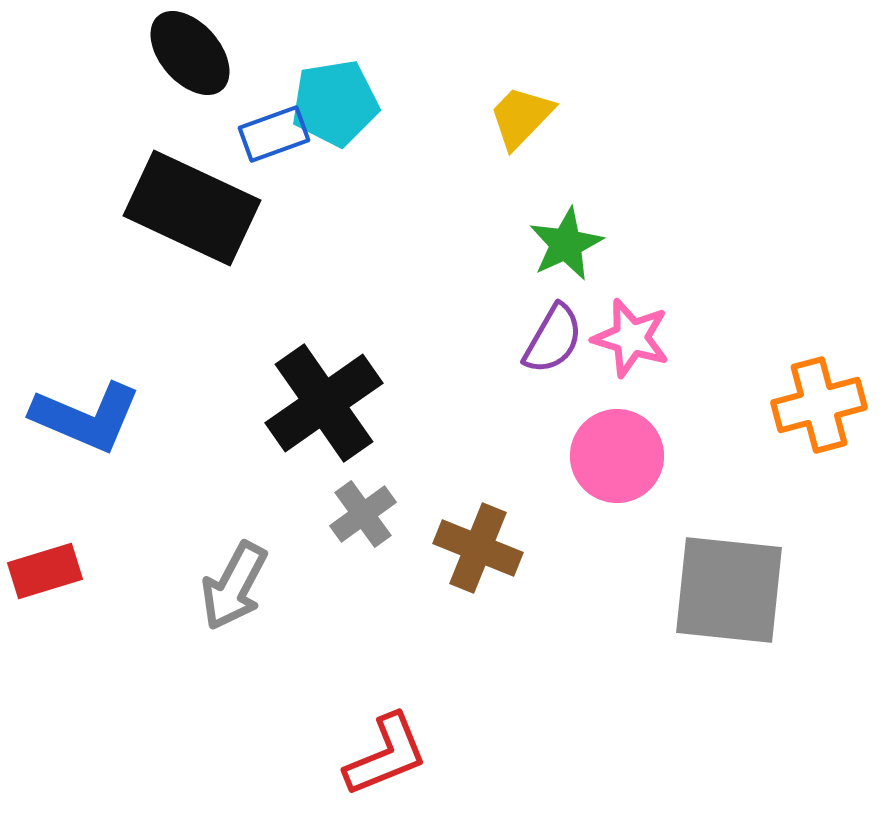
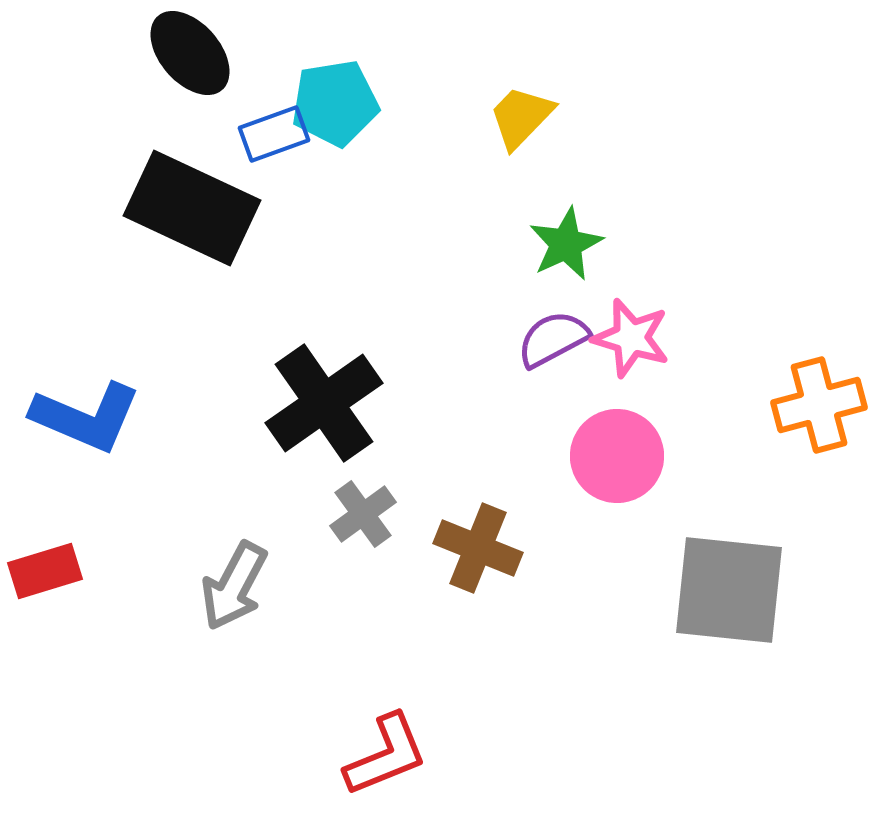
purple semicircle: rotated 148 degrees counterclockwise
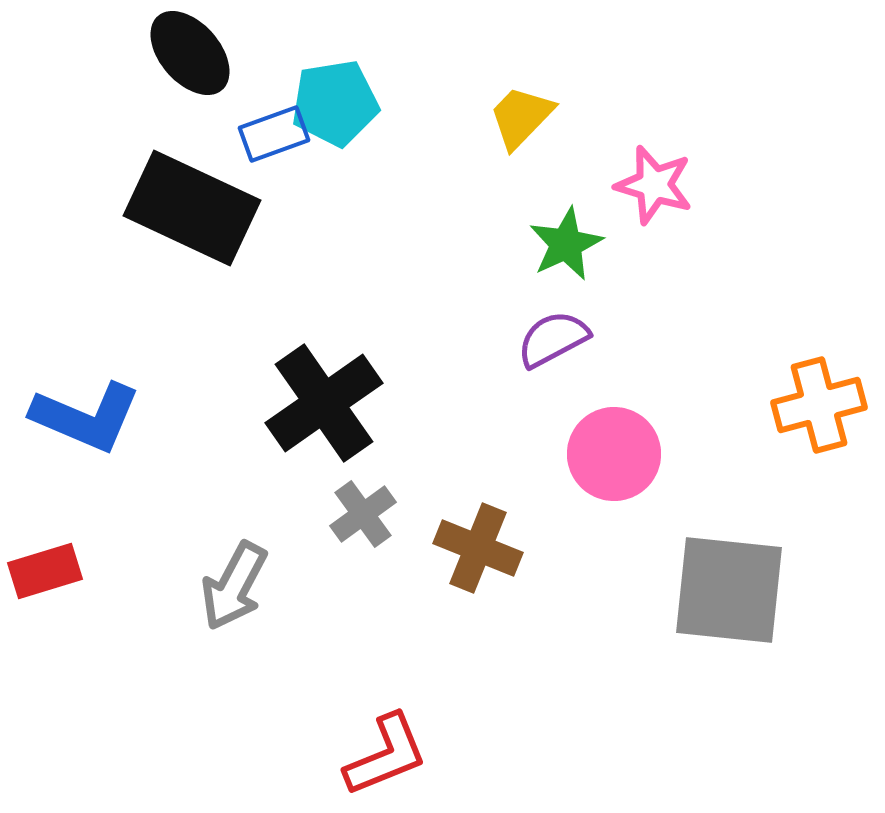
pink star: moved 23 px right, 153 px up
pink circle: moved 3 px left, 2 px up
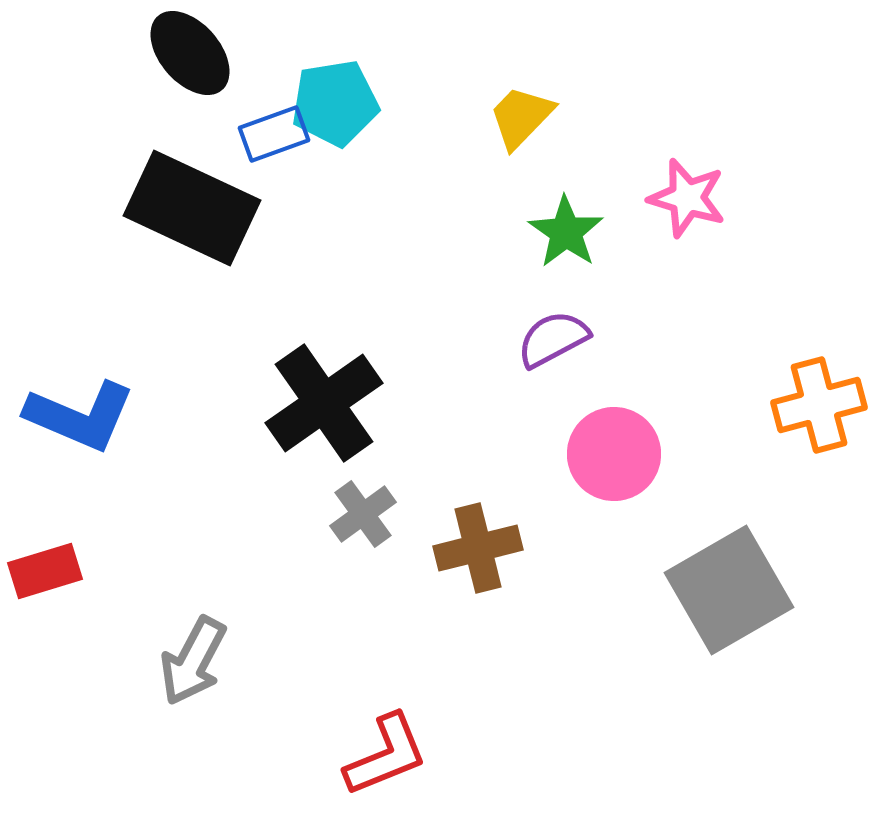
pink star: moved 33 px right, 13 px down
green star: moved 12 px up; rotated 12 degrees counterclockwise
blue L-shape: moved 6 px left, 1 px up
brown cross: rotated 36 degrees counterclockwise
gray arrow: moved 41 px left, 75 px down
gray square: rotated 36 degrees counterclockwise
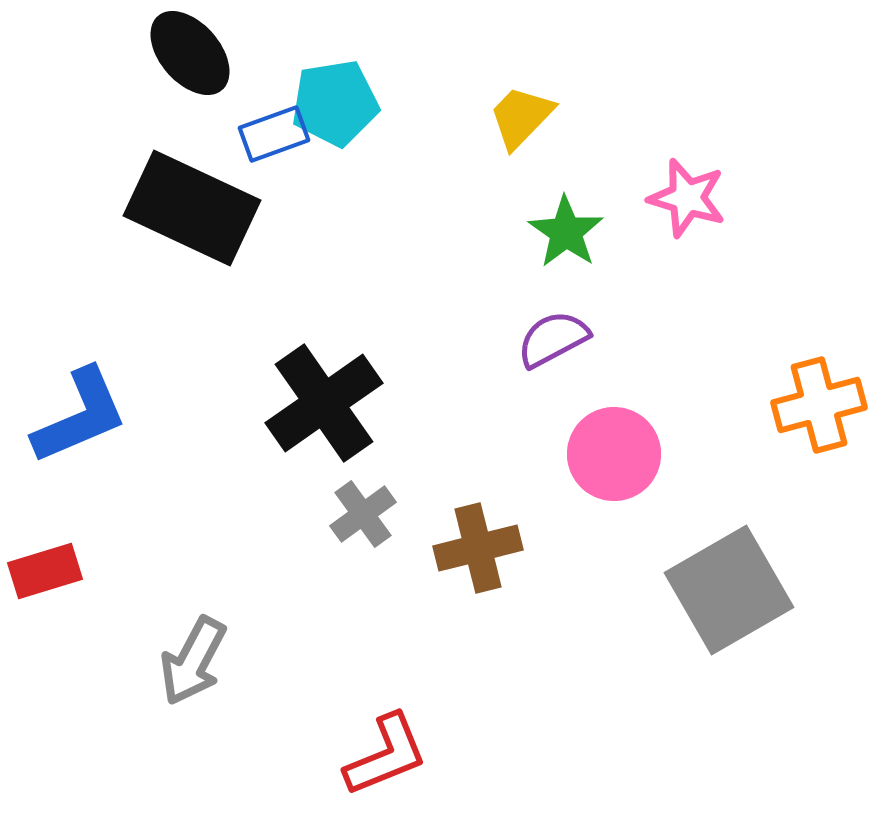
blue L-shape: rotated 46 degrees counterclockwise
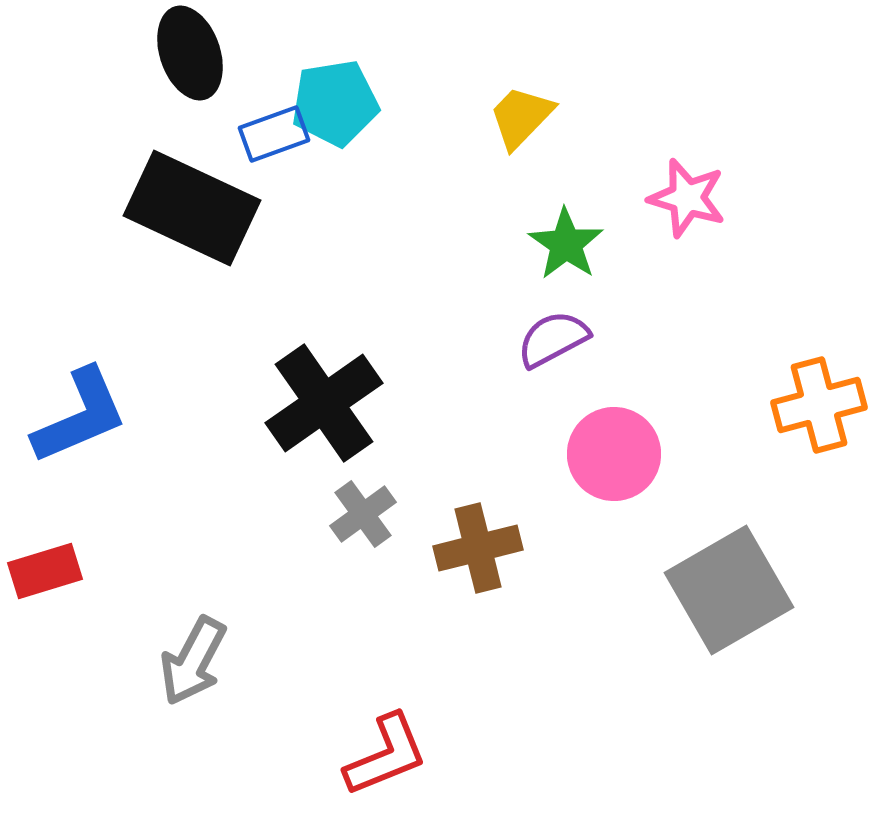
black ellipse: rotated 22 degrees clockwise
green star: moved 12 px down
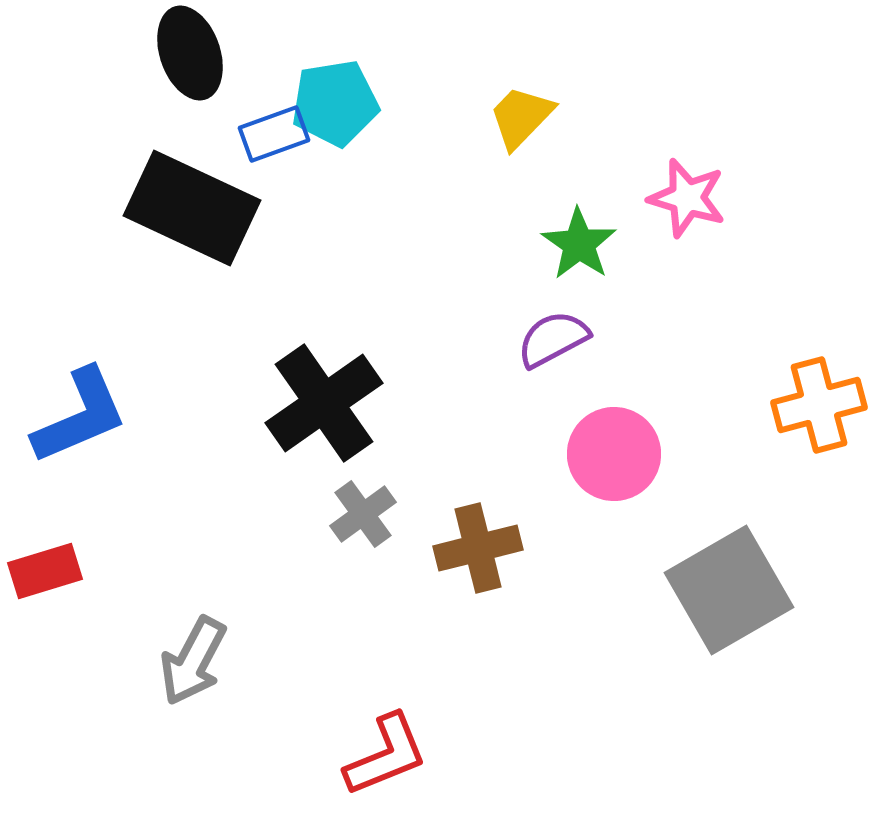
green star: moved 13 px right
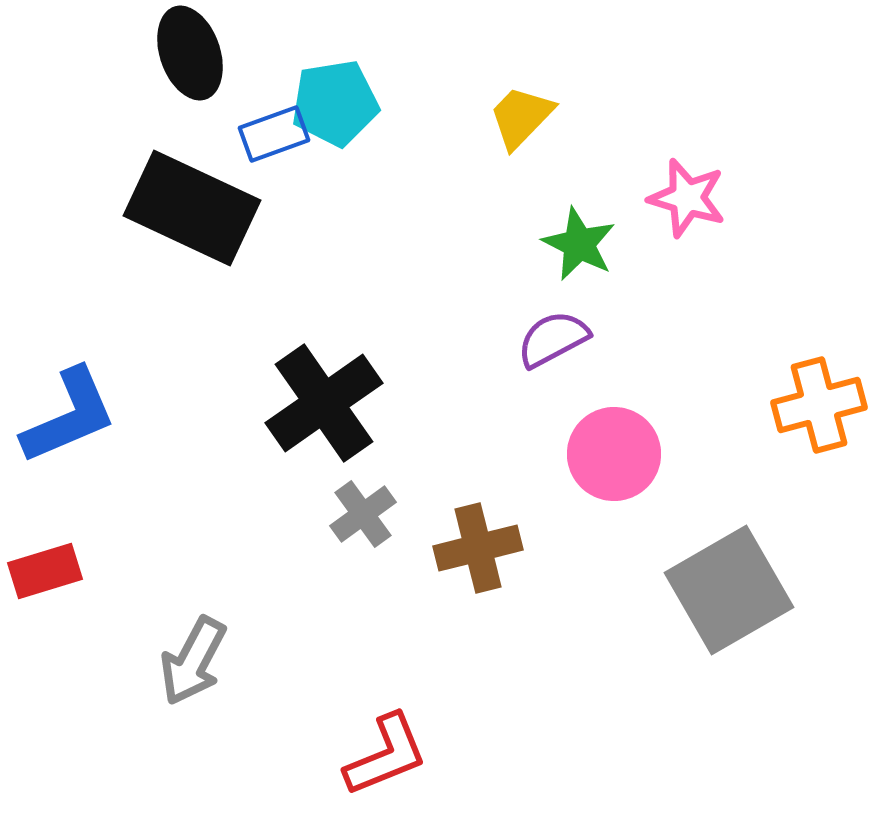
green star: rotated 8 degrees counterclockwise
blue L-shape: moved 11 px left
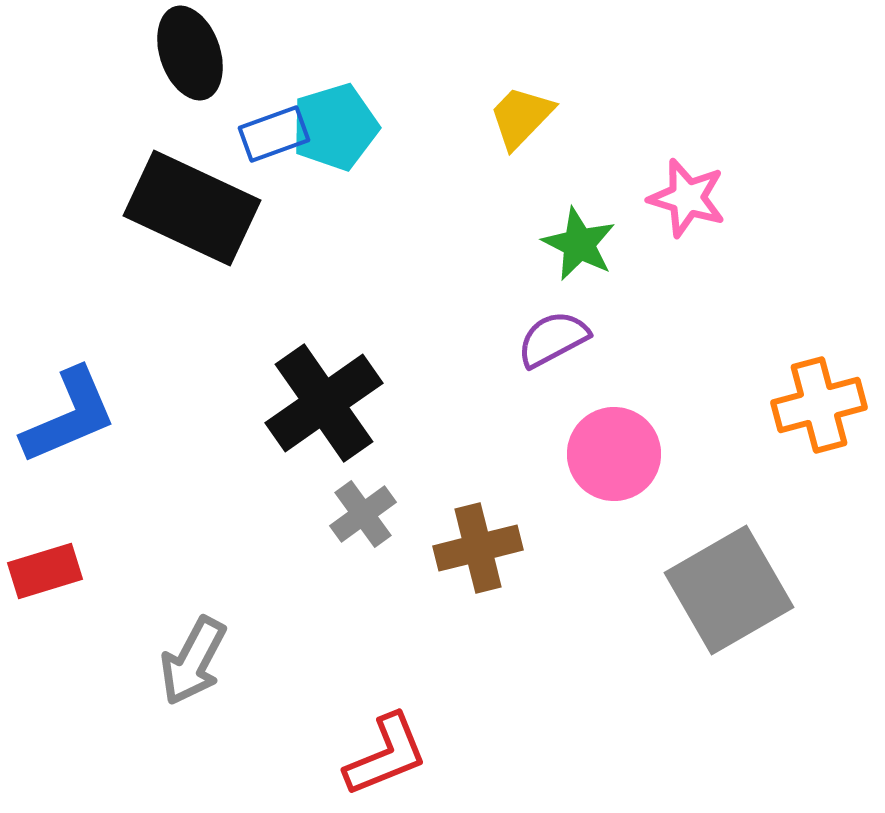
cyan pentagon: moved 24 px down; rotated 8 degrees counterclockwise
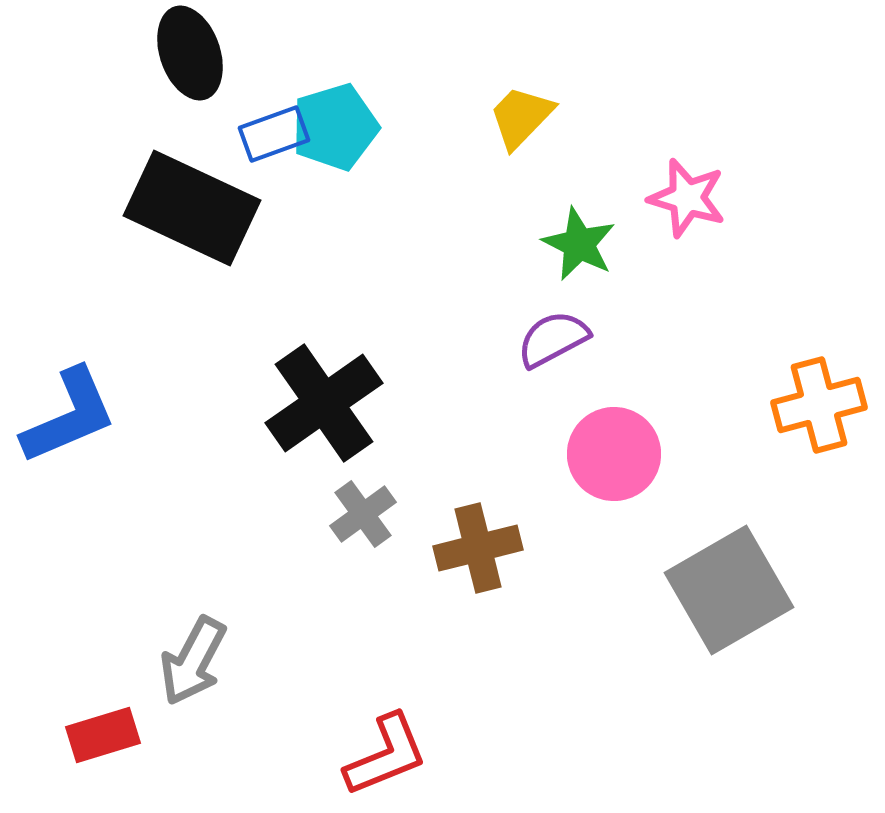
red rectangle: moved 58 px right, 164 px down
